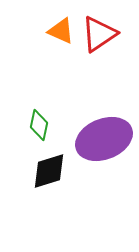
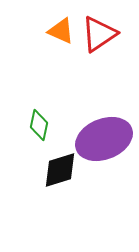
black diamond: moved 11 px right, 1 px up
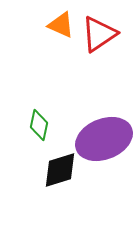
orange triangle: moved 6 px up
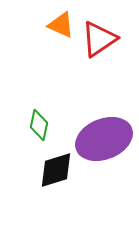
red triangle: moved 5 px down
black diamond: moved 4 px left
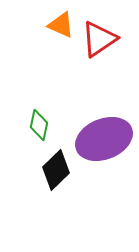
black diamond: rotated 27 degrees counterclockwise
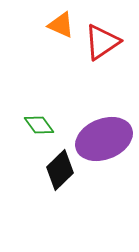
red triangle: moved 3 px right, 3 px down
green diamond: rotated 48 degrees counterclockwise
black diamond: moved 4 px right
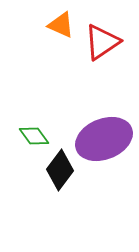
green diamond: moved 5 px left, 11 px down
black diamond: rotated 9 degrees counterclockwise
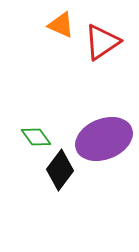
green diamond: moved 2 px right, 1 px down
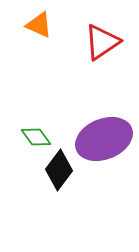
orange triangle: moved 22 px left
black diamond: moved 1 px left
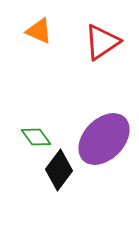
orange triangle: moved 6 px down
purple ellipse: rotated 24 degrees counterclockwise
